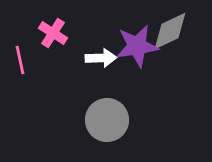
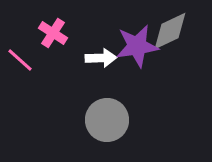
pink line: rotated 36 degrees counterclockwise
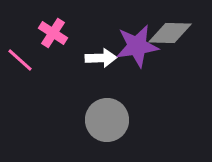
gray diamond: moved 2 px down; rotated 27 degrees clockwise
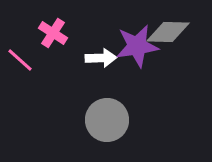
gray diamond: moved 2 px left, 1 px up
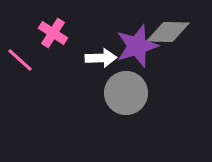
purple star: rotated 9 degrees counterclockwise
gray circle: moved 19 px right, 27 px up
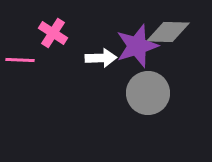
pink line: rotated 40 degrees counterclockwise
gray circle: moved 22 px right
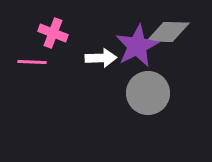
pink cross: rotated 12 degrees counterclockwise
purple star: rotated 9 degrees counterclockwise
pink line: moved 12 px right, 2 px down
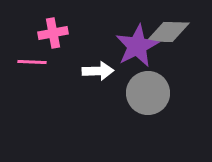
pink cross: rotated 32 degrees counterclockwise
white arrow: moved 3 px left, 13 px down
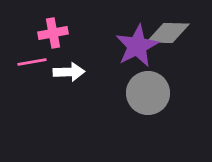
gray diamond: moved 1 px down
pink line: rotated 12 degrees counterclockwise
white arrow: moved 29 px left, 1 px down
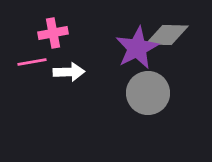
gray diamond: moved 1 px left, 2 px down
purple star: moved 2 px down
